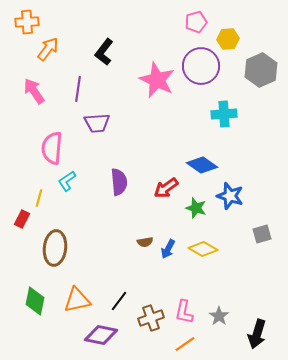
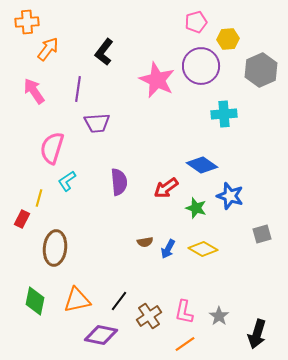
pink semicircle: rotated 12 degrees clockwise
brown cross: moved 2 px left, 2 px up; rotated 15 degrees counterclockwise
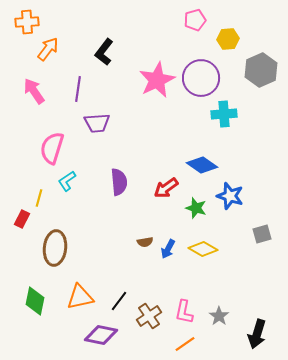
pink pentagon: moved 1 px left, 2 px up
purple circle: moved 12 px down
pink star: rotated 21 degrees clockwise
orange triangle: moved 3 px right, 3 px up
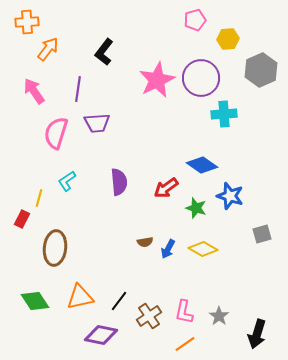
pink semicircle: moved 4 px right, 15 px up
green diamond: rotated 44 degrees counterclockwise
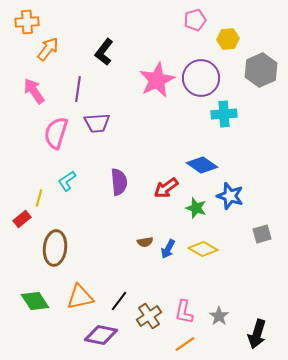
red rectangle: rotated 24 degrees clockwise
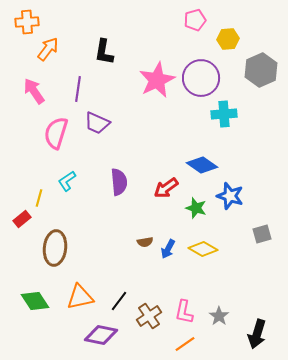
black L-shape: rotated 28 degrees counterclockwise
purple trapezoid: rotated 28 degrees clockwise
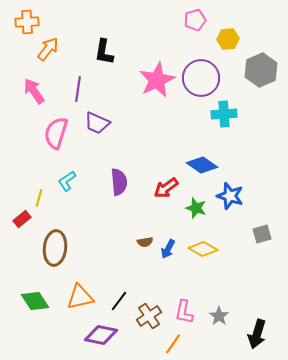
orange line: moved 12 px left; rotated 20 degrees counterclockwise
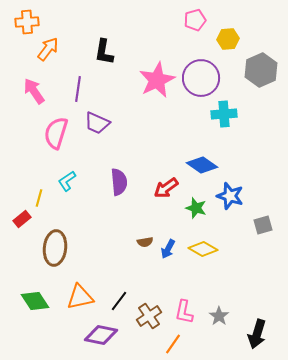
gray square: moved 1 px right, 9 px up
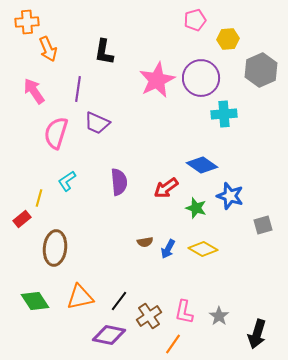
orange arrow: rotated 120 degrees clockwise
purple diamond: moved 8 px right
